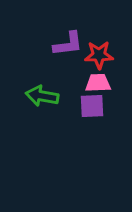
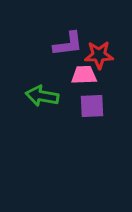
pink trapezoid: moved 14 px left, 8 px up
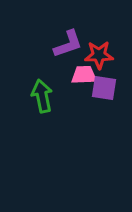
purple L-shape: rotated 12 degrees counterclockwise
green arrow: rotated 68 degrees clockwise
purple square: moved 12 px right, 18 px up; rotated 12 degrees clockwise
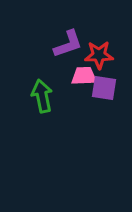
pink trapezoid: moved 1 px down
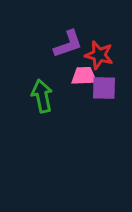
red star: rotated 16 degrees clockwise
purple square: rotated 8 degrees counterclockwise
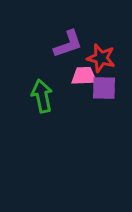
red star: moved 2 px right, 3 px down
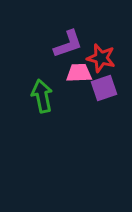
pink trapezoid: moved 5 px left, 3 px up
purple square: rotated 20 degrees counterclockwise
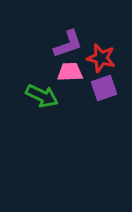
pink trapezoid: moved 9 px left, 1 px up
green arrow: rotated 128 degrees clockwise
